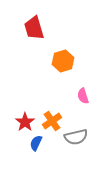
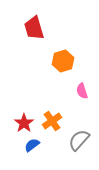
pink semicircle: moved 1 px left, 5 px up
red star: moved 1 px left, 1 px down
gray semicircle: moved 3 px right, 3 px down; rotated 145 degrees clockwise
blue semicircle: moved 4 px left, 2 px down; rotated 28 degrees clockwise
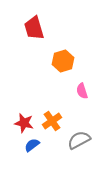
red star: rotated 24 degrees counterclockwise
gray semicircle: rotated 20 degrees clockwise
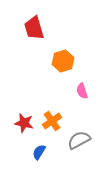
blue semicircle: moved 7 px right, 7 px down; rotated 21 degrees counterclockwise
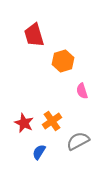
red trapezoid: moved 7 px down
red star: rotated 12 degrees clockwise
gray semicircle: moved 1 px left, 1 px down
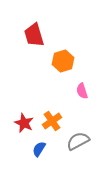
blue semicircle: moved 3 px up
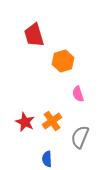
pink semicircle: moved 4 px left, 3 px down
red star: moved 1 px right, 1 px up
gray semicircle: moved 2 px right, 4 px up; rotated 40 degrees counterclockwise
blue semicircle: moved 8 px right, 10 px down; rotated 35 degrees counterclockwise
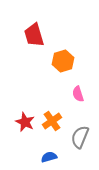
blue semicircle: moved 2 px right, 2 px up; rotated 77 degrees clockwise
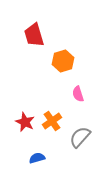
gray semicircle: rotated 20 degrees clockwise
blue semicircle: moved 12 px left, 1 px down
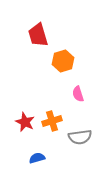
red trapezoid: moved 4 px right
orange cross: rotated 18 degrees clockwise
gray semicircle: rotated 140 degrees counterclockwise
